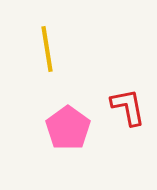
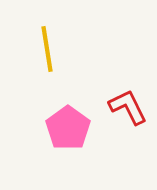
red L-shape: rotated 15 degrees counterclockwise
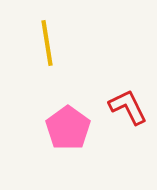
yellow line: moved 6 px up
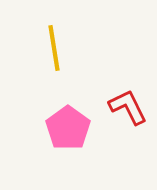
yellow line: moved 7 px right, 5 px down
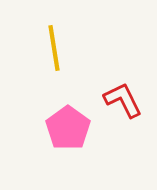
red L-shape: moved 5 px left, 7 px up
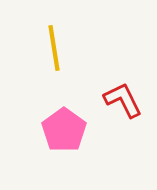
pink pentagon: moved 4 px left, 2 px down
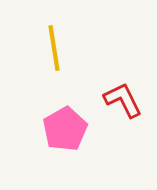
pink pentagon: moved 1 px right, 1 px up; rotated 6 degrees clockwise
